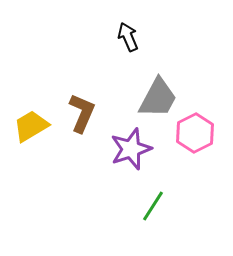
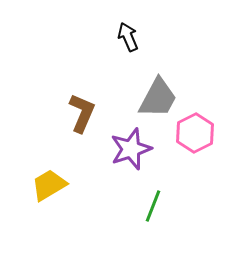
yellow trapezoid: moved 18 px right, 59 px down
green line: rotated 12 degrees counterclockwise
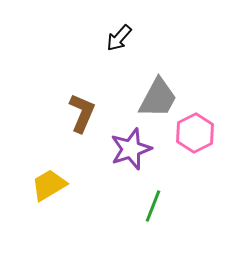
black arrow: moved 9 px left, 1 px down; rotated 116 degrees counterclockwise
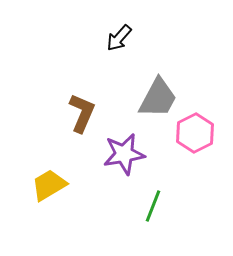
purple star: moved 7 px left, 5 px down; rotated 9 degrees clockwise
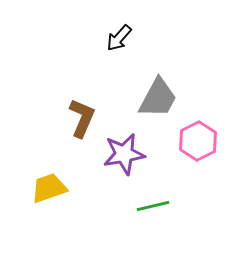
brown L-shape: moved 5 px down
pink hexagon: moved 3 px right, 8 px down
yellow trapezoid: moved 3 px down; rotated 12 degrees clockwise
green line: rotated 56 degrees clockwise
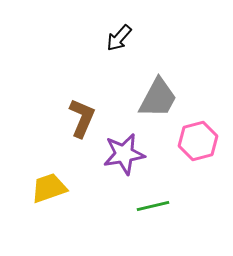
pink hexagon: rotated 12 degrees clockwise
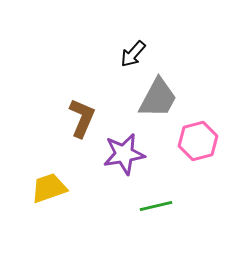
black arrow: moved 14 px right, 16 px down
green line: moved 3 px right
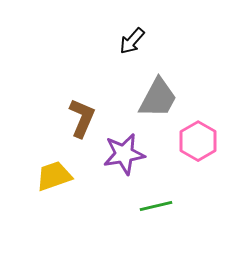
black arrow: moved 1 px left, 13 px up
pink hexagon: rotated 15 degrees counterclockwise
yellow trapezoid: moved 5 px right, 12 px up
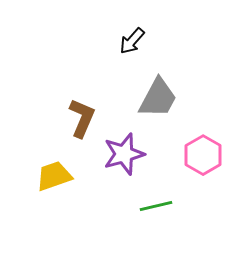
pink hexagon: moved 5 px right, 14 px down
purple star: rotated 6 degrees counterclockwise
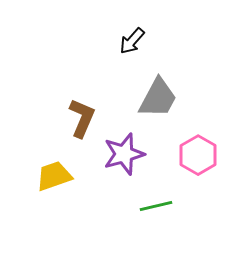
pink hexagon: moved 5 px left
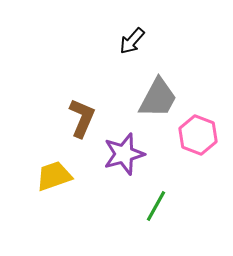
pink hexagon: moved 20 px up; rotated 9 degrees counterclockwise
green line: rotated 48 degrees counterclockwise
